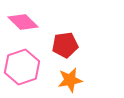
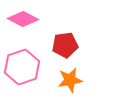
pink diamond: moved 3 px up; rotated 16 degrees counterclockwise
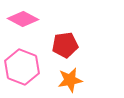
pink hexagon: rotated 20 degrees counterclockwise
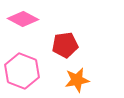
pink hexagon: moved 4 px down
orange star: moved 7 px right
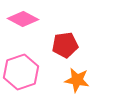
pink hexagon: moved 1 px left, 1 px down; rotated 20 degrees clockwise
orange star: rotated 20 degrees clockwise
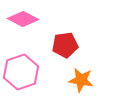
orange star: moved 4 px right
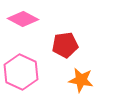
pink hexagon: rotated 16 degrees counterclockwise
